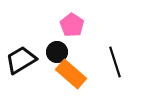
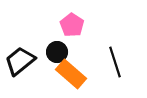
black trapezoid: moved 1 px left, 1 px down; rotated 8 degrees counterclockwise
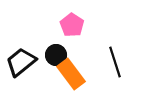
black circle: moved 1 px left, 3 px down
black trapezoid: moved 1 px right, 1 px down
orange rectangle: rotated 12 degrees clockwise
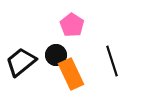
black line: moved 3 px left, 1 px up
orange rectangle: rotated 12 degrees clockwise
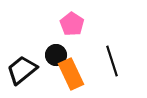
pink pentagon: moved 1 px up
black trapezoid: moved 1 px right, 8 px down
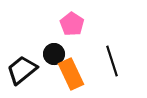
black circle: moved 2 px left, 1 px up
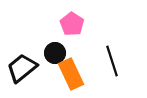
black circle: moved 1 px right, 1 px up
black trapezoid: moved 2 px up
